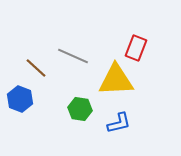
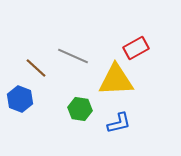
red rectangle: rotated 40 degrees clockwise
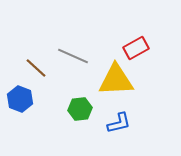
green hexagon: rotated 15 degrees counterclockwise
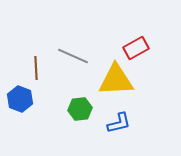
brown line: rotated 45 degrees clockwise
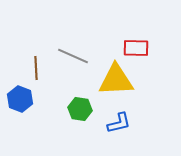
red rectangle: rotated 30 degrees clockwise
green hexagon: rotated 15 degrees clockwise
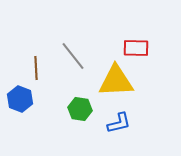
gray line: rotated 28 degrees clockwise
yellow triangle: moved 1 px down
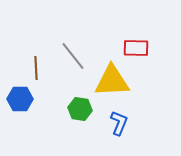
yellow triangle: moved 4 px left
blue hexagon: rotated 20 degrees counterclockwise
blue L-shape: rotated 55 degrees counterclockwise
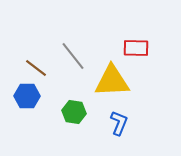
brown line: rotated 50 degrees counterclockwise
blue hexagon: moved 7 px right, 3 px up
green hexagon: moved 6 px left, 3 px down
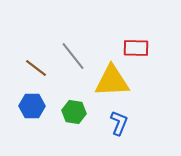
blue hexagon: moved 5 px right, 10 px down
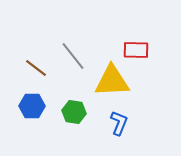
red rectangle: moved 2 px down
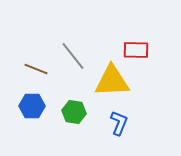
brown line: moved 1 px down; rotated 15 degrees counterclockwise
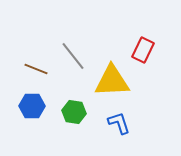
red rectangle: moved 7 px right; rotated 65 degrees counterclockwise
blue L-shape: rotated 40 degrees counterclockwise
